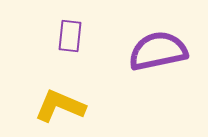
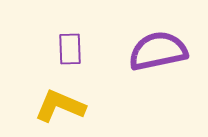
purple rectangle: moved 13 px down; rotated 8 degrees counterclockwise
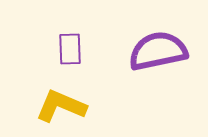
yellow L-shape: moved 1 px right
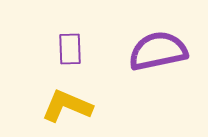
yellow L-shape: moved 6 px right
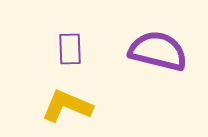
purple semicircle: rotated 26 degrees clockwise
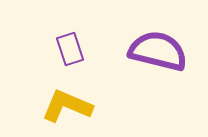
purple rectangle: rotated 16 degrees counterclockwise
